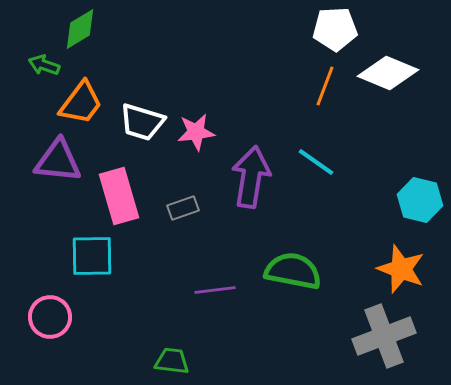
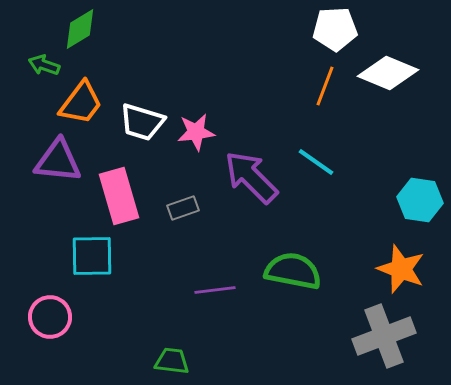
purple arrow: rotated 54 degrees counterclockwise
cyan hexagon: rotated 6 degrees counterclockwise
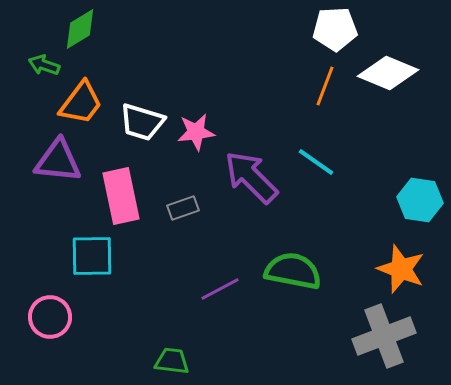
pink rectangle: moved 2 px right; rotated 4 degrees clockwise
purple line: moved 5 px right, 1 px up; rotated 21 degrees counterclockwise
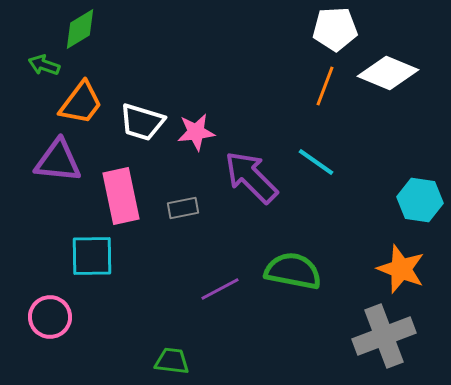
gray rectangle: rotated 8 degrees clockwise
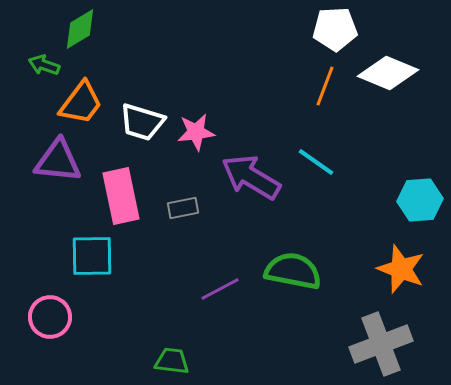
purple arrow: rotated 14 degrees counterclockwise
cyan hexagon: rotated 12 degrees counterclockwise
gray cross: moved 3 px left, 8 px down
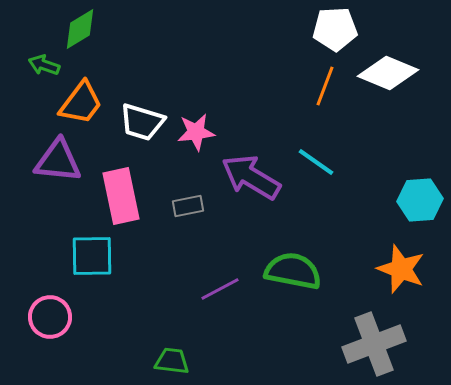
gray rectangle: moved 5 px right, 2 px up
gray cross: moved 7 px left
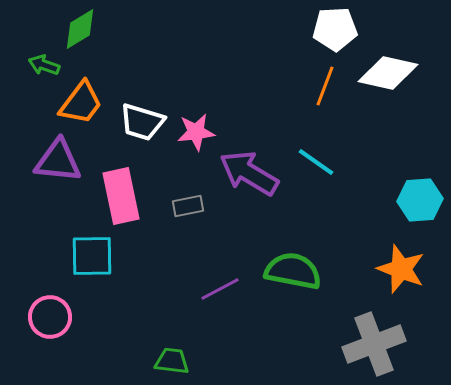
white diamond: rotated 10 degrees counterclockwise
purple arrow: moved 2 px left, 4 px up
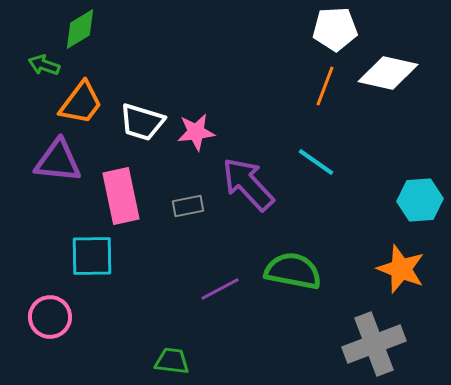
purple arrow: moved 1 px left, 11 px down; rotated 16 degrees clockwise
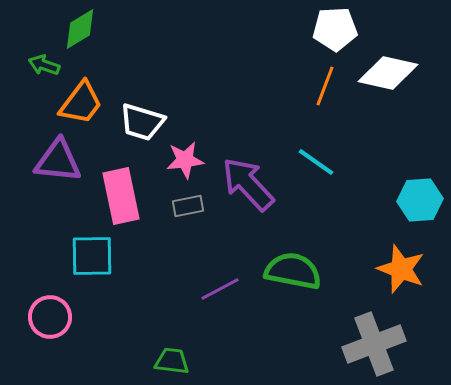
pink star: moved 11 px left, 28 px down
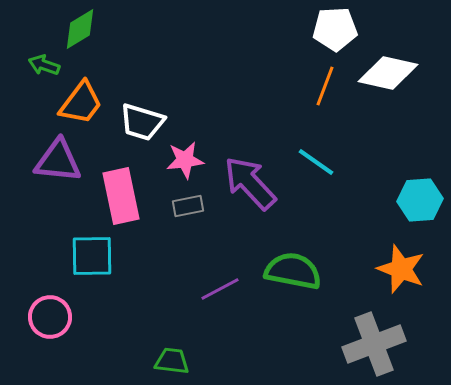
purple arrow: moved 2 px right, 1 px up
